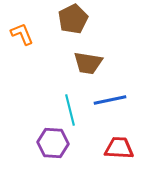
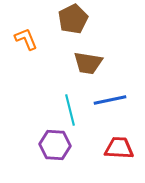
orange L-shape: moved 4 px right, 5 px down
purple hexagon: moved 2 px right, 2 px down
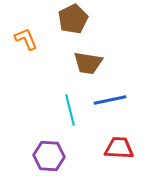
purple hexagon: moved 6 px left, 11 px down
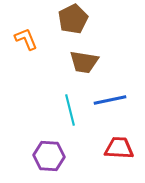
brown trapezoid: moved 4 px left, 1 px up
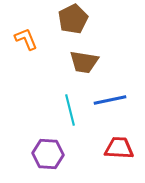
purple hexagon: moved 1 px left, 2 px up
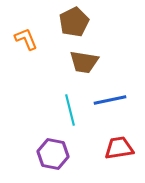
brown pentagon: moved 1 px right, 3 px down
red trapezoid: rotated 12 degrees counterclockwise
purple hexagon: moved 5 px right; rotated 8 degrees clockwise
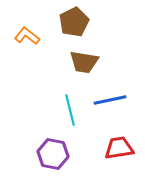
orange L-shape: moved 1 px right, 3 px up; rotated 30 degrees counterclockwise
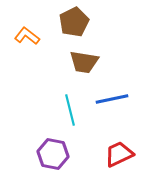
blue line: moved 2 px right, 1 px up
red trapezoid: moved 6 px down; rotated 16 degrees counterclockwise
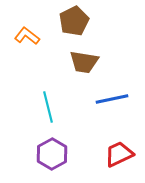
brown pentagon: moved 1 px up
cyan line: moved 22 px left, 3 px up
purple hexagon: moved 1 px left; rotated 20 degrees clockwise
